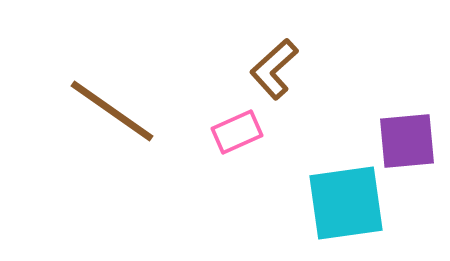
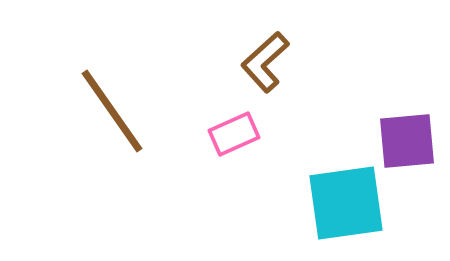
brown L-shape: moved 9 px left, 7 px up
brown line: rotated 20 degrees clockwise
pink rectangle: moved 3 px left, 2 px down
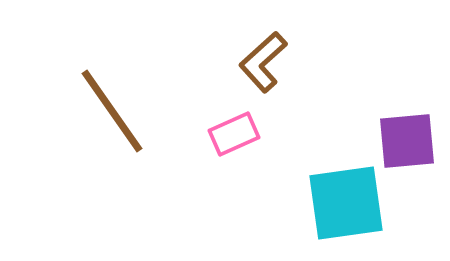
brown L-shape: moved 2 px left
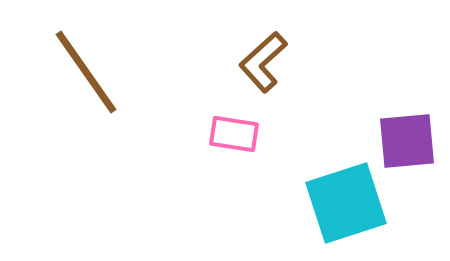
brown line: moved 26 px left, 39 px up
pink rectangle: rotated 33 degrees clockwise
cyan square: rotated 10 degrees counterclockwise
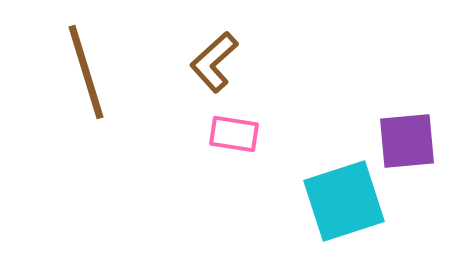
brown L-shape: moved 49 px left
brown line: rotated 18 degrees clockwise
cyan square: moved 2 px left, 2 px up
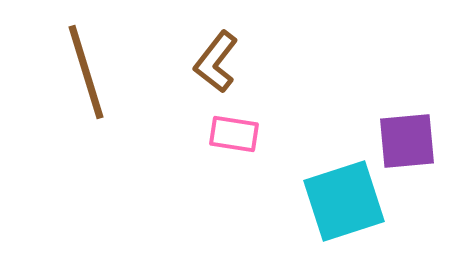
brown L-shape: moved 2 px right; rotated 10 degrees counterclockwise
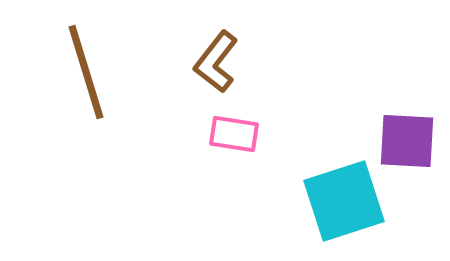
purple square: rotated 8 degrees clockwise
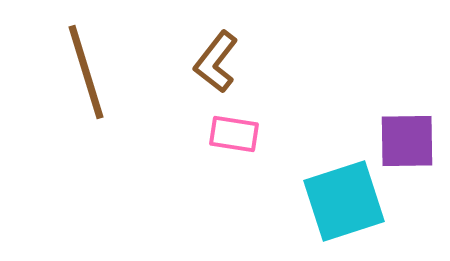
purple square: rotated 4 degrees counterclockwise
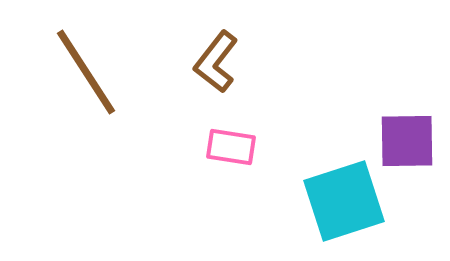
brown line: rotated 16 degrees counterclockwise
pink rectangle: moved 3 px left, 13 px down
